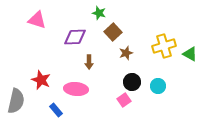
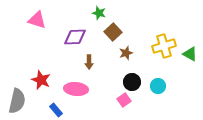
gray semicircle: moved 1 px right
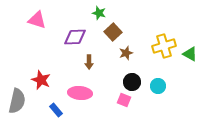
pink ellipse: moved 4 px right, 4 px down
pink square: rotated 32 degrees counterclockwise
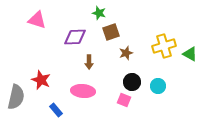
brown square: moved 2 px left; rotated 24 degrees clockwise
pink ellipse: moved 3 px right, 2 px up
gray semicircle: moved 1 px left, 4 px up
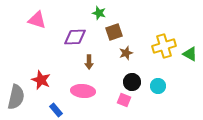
brown square: moved 3 px right
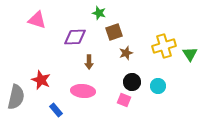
green triangle: rotated 28 degrees clockwise
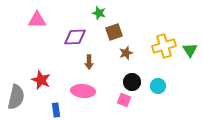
pink triangle: rotated 18 degrees counterclockwise
green triangle: moved 4 px up
blue rectangle: rotated 32 degrees clockwise
